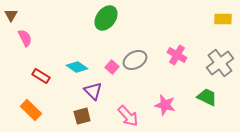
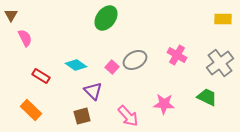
cyan diamond: moved 1 px left, 2 px up
pink star: moved 1 px left, 1 px up; rotated 10 degrees counterclockwise
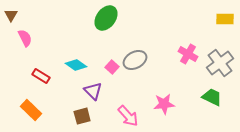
yellow rectangle: moved 2 px right
pink cross: moved 11 px right, 1 px up
green trapezoid: moved 5 px right
pink star: rotated 10 degrees counterclockwise
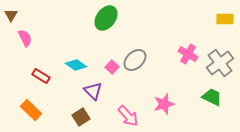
gray ellipse: rotated 15 degrees counterclockwise
pink star: rotated 10 degrees counterclockwise
brown square: moved 1 px left, 1 px down; rotated 18 degrees counterclockwise
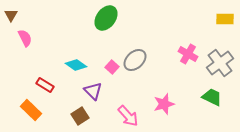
red rectangle: moved 4 px right, 9 px down
brown square: moved 1 px left, 1 px up
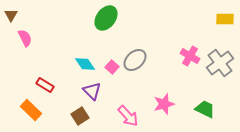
pink cross: moved 2 px right, 2 px down
cyan diamond: moved 9 px right, 1 px up; rotated 20 degrees clockwise
purple triangle: moved 1 px left
green trapezoid: moved 7 px left, 12 px down
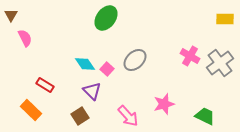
pink square: moved 5 px left, 2 px down
green trapezoid: moved 7 px down
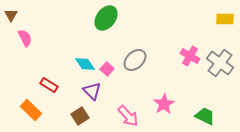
gray cross: rotated 16 degrees counterclockwise
red rectangle: moved 4 px right
pink star: rotated 15 degrees counterclockwise
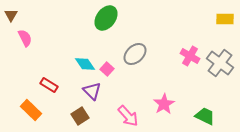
gray ellipse: moved 6 px up
